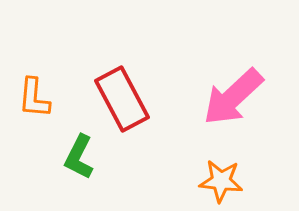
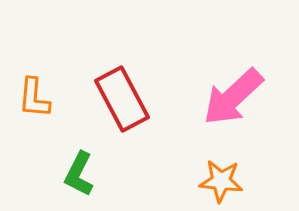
green L-shape: moved 17 px down
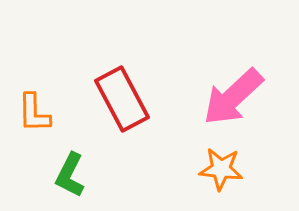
orange L-shape: moved 15 px down; rotated 6 degrees counterclockwise
green L-shape: moved 9 px left, 1 px down
orange star: moved 12 px up
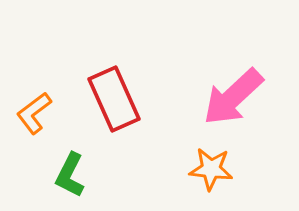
red rectangle: moved 8 px left; rotated 4 degrees clockwise
orange L-shape: rotated 54 degrees clockwise
orange star: moved 10 px left
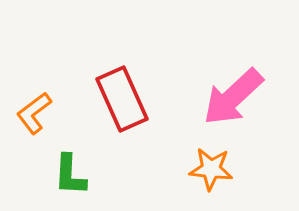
red rectangle: moved 8 px right
green L-shape: rotated 24 degrees counterclockwise
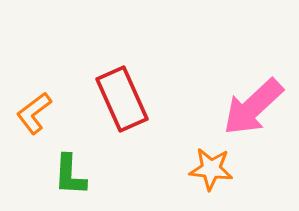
pink arrow: moved 20 px right, 10 px down
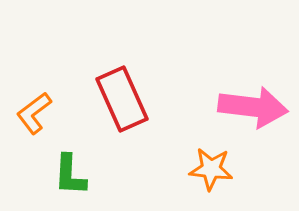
pink arrow: rotated 130 degrees counterclockwise
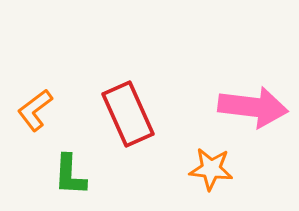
red rectangle: moved 6 px right, 15 px down
orange L-shape: moved 1 px right, 3 px up
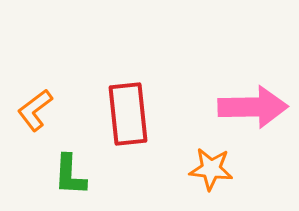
pink arrow: rotated 8 degrees counterclockwise
red rectangle: rotated 18 degrees clockwise
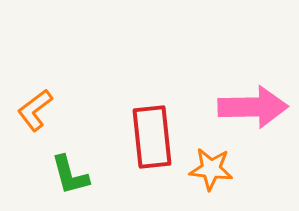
red rectangle: moved 24 px right, 23 px down
green L-shape: rotated 18 degrees counterclockwise
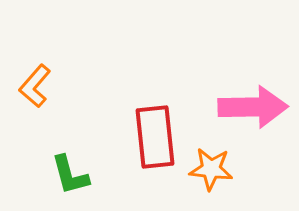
orange L-shape: moved 24 px up; rotated 12 degrees counterclockwise
red rectangle: moved 3 px right
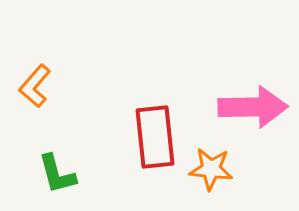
green L-shape: moved 13 px left, 1 px up
